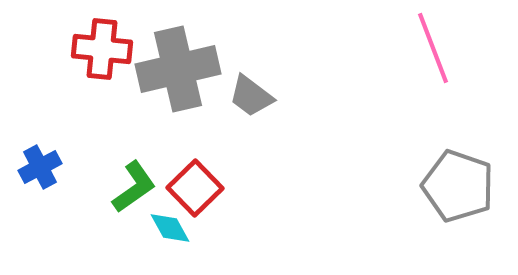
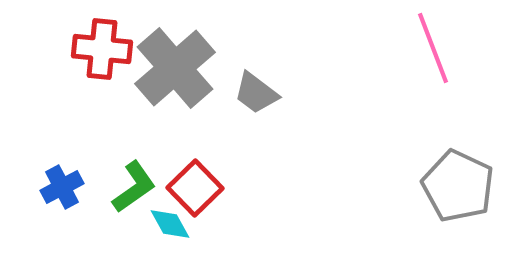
gray cross: moved 3 px left, 1 px up; rotated 28 degrees counterclockwise
gray trapezoid: moved 5 px right, 3 px up
blue cross: moved 22 px right, 20 px down
gray pentagon: rotated 6 degrees clockwise
cyan diamond: moved 4 px up
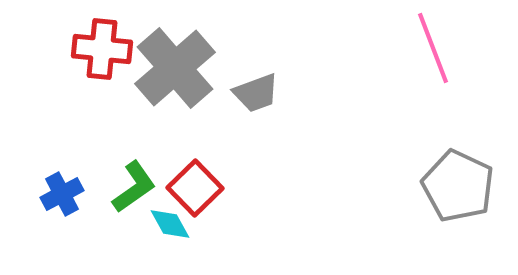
gray trapezoid: rotated 57 degrees counterclockwise
blue cross: moved 7 px down
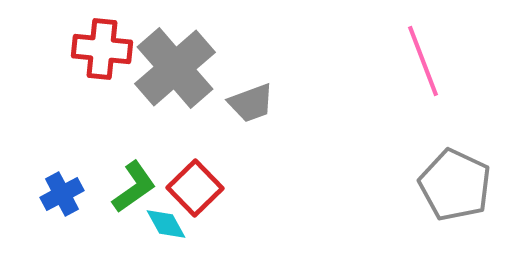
pink line: moved 10 px left, 13 px down
gray trapezoid: moved 5 px left, 10 px down
gray pentagon: moved 3 px left, 1 px up
cyan diamond: moved 4 px left
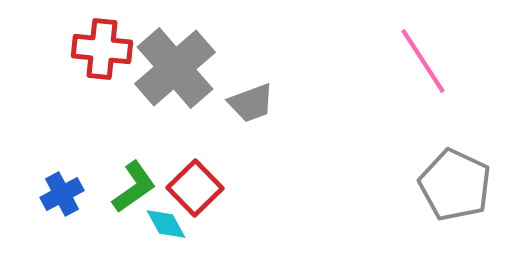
pink line: rotated 12 degrees counterclockwise
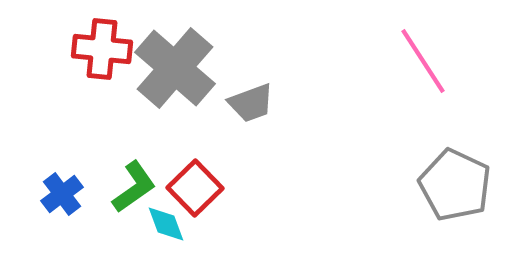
gray cross: rotated 8 degrees counterclockwise
blue cross: rotated 9 degrees counterclockwise
cyan diamond: rotated 9 degrees clockwise
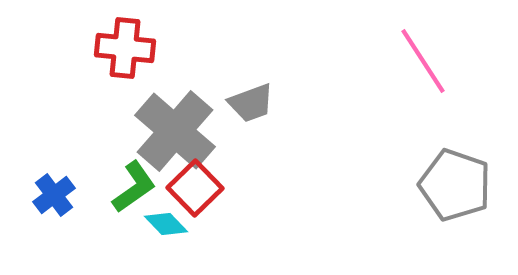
red cross: moved 23 px right, 1 px up
gray cross: moved 63 px down
gray pentagon: rotated 6 degrees counterclockwise
blue cross: moved 8 px left, 1 px down
cyan diamond: rotated 24 degrees counterclockwise
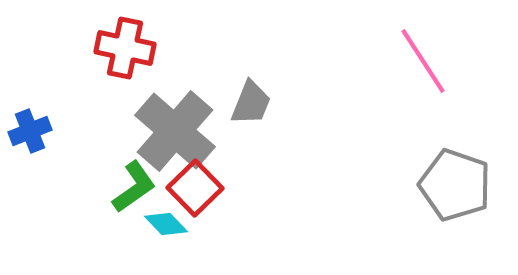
red cross: rotated 6 degrees clockwise
gray trapezoid: rotated 48 degrees counterclockwise
blue cross: moved 24 px left, 64 px up; rotated 15 degrees clockwise
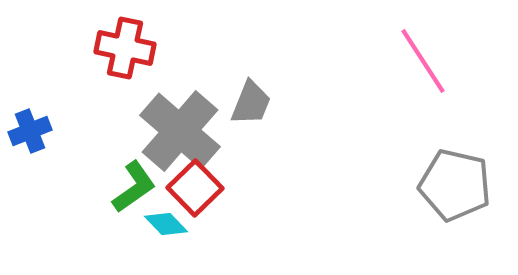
gray cross: moved 5 px right
gray pentagon: rotated 6 degrees counterclockwise
